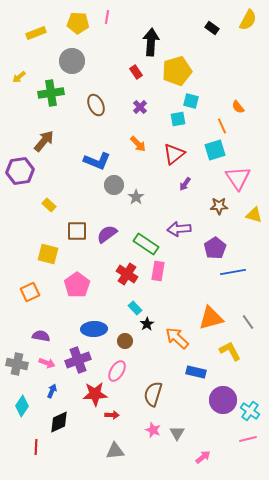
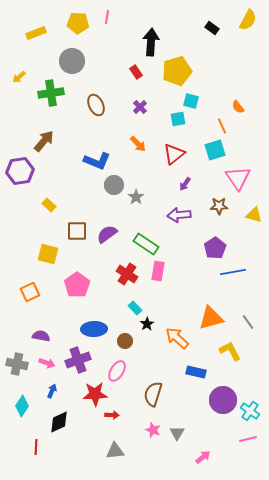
purple arrow at (179, 229): moved 14 px up
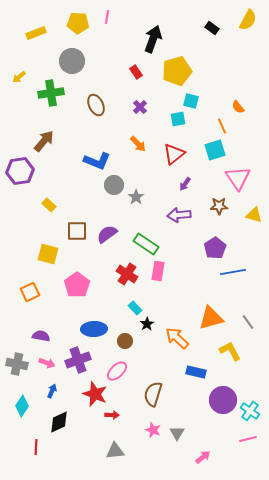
black arrow at (151, 42): moved 2 px right, 3 px up; rotated 16 degrees clockwise
pink ellipse at (117, 371): rotated 15 degrees clockwise
red star at (95, 394): rotated 25 degrees clockwise
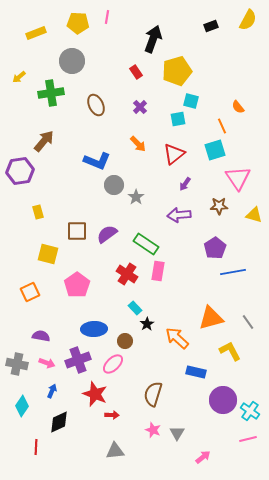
black rectangle at (212, 28): moved 1 px left, 2 px up; rotated 56 degrees counterclockwise
yellow rectangle at (49, 205): moved 11 px left, 7 px down; rotated 32 degrees clockwise
pink ellipse at (117, 371): moved 4 px left, 7 px up
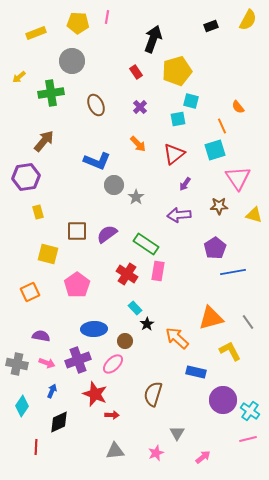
purple hexagon at (20, 171): moved 6 px right, 6 px down
pink star at (153, 430): moved 3 px right, 23 px down; rotated 28 degrees clockwise
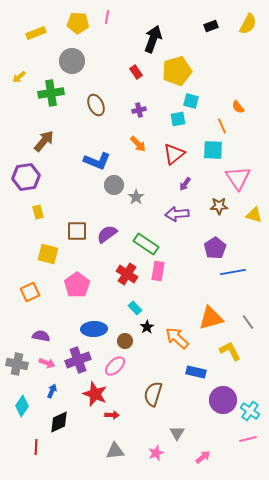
yellow semicircle at (248, 20): moved 4 px down
purple cross at (140, 107): moved 1 px left, 3 px down; rotated 32 degrees clockwise
cyan square at (215, 150): moved 2 px left; rotated 20 degrees clockwise
purple arrow at (179, 215): moved 2 px left, 1 px up
black star at (147, 324): moved 3 px down
pink ellipse at (113, 364): moved 2 px right, 2 px down
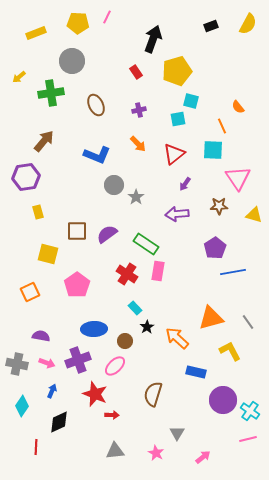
pink line at (107, 17): rotated 16 degrees clockwise
blue L-shape at (97, 161): moved 6 px up
pink star at (156, 453): rotated 21 degrees counterclockwise
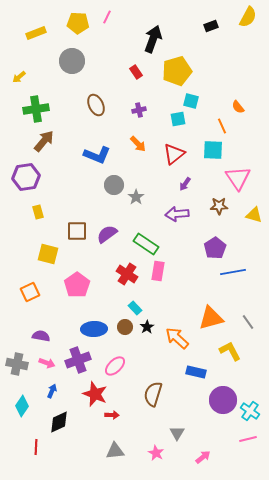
yellow semicircle at (248, 24): moved 7 px up
green cross at (51, 93): moved 15 px left, 16 px down
brown circle at (125, 341): moved 14 px up
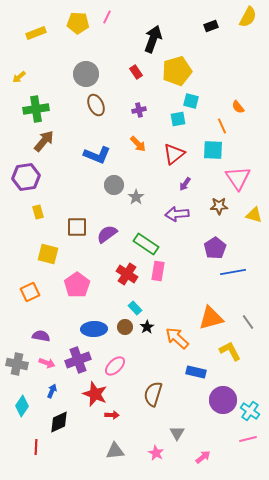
gray circle at (72, 61): moved 14 px right, 13 px down
brown square at (77, 231): moved 4 px up
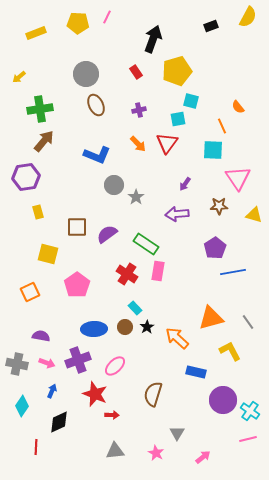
green cross at (36, 109): moved 4 px right
red triangle at (174, 154): moved 7 px left, 11 px up; rotated 15 degrees counterclockwise
